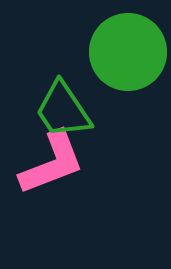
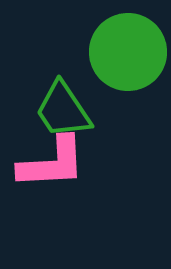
pink L-shape: rotated 18 degrees clockwise
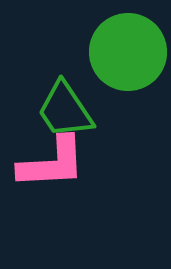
green trapezoid: moved 2 px right
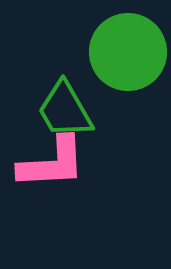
green trapezoid: rotated 4 degrees clockwise
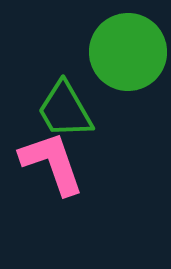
pink L-shape: rotated 106 degrees counterclockwise
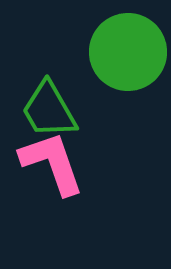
green trapezoid: moved 16 px left
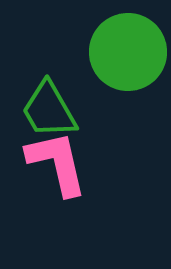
pink L-shape: moved 5 px right; rotated 6 degrees clockwise
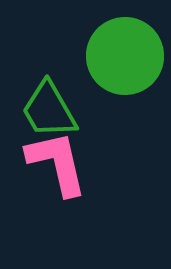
green circle: moved 3 px left, 4 px down
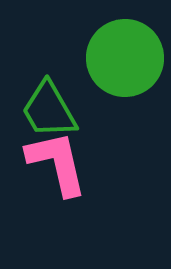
green circle: moved 2 px down
